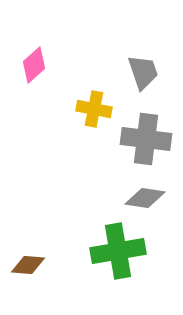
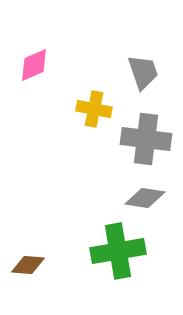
pink diamond: rotated 18 degrees clockwise
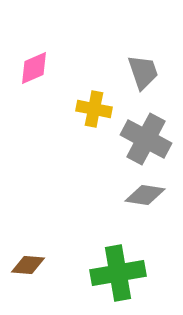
pink diamond: moved 3 px down
gray cross: rotated 21 degrees clockwise
gray diamond: moved 3 px up
green cross: moved 22 px down
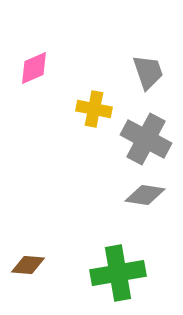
gray trapezoid: moved 5 px right
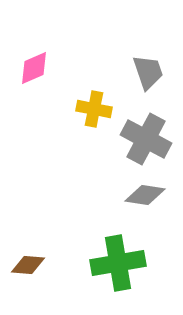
green cross: moved 10 px up
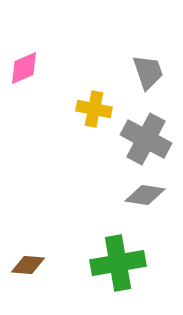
pink diamond: moved 10 px left
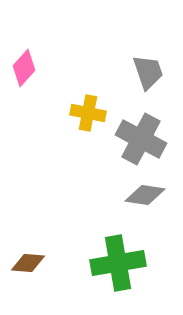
pink diamond: rotated 24 degrees counterclockwise
yellow cross: moved 6 px left, 4 px down
gray cross: moved 5 px left
brown diamond: moved 2 px up
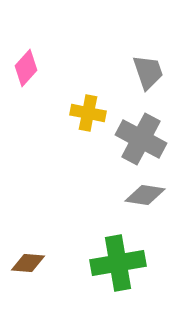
pink diamond: moved 2 px right
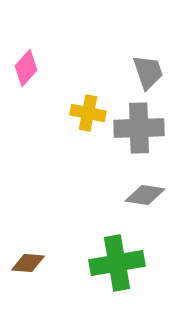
gray cross: moved 2 px left, 11 px up; rotated 30 degrees counterclockwise
green cross: moved 1 px left
